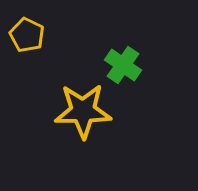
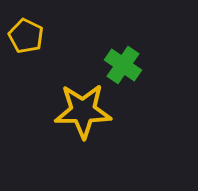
yellow pentagon: moved 1 px left, 1 px down
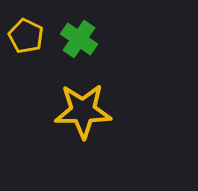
green cross: moved 44 px left, 26 px up
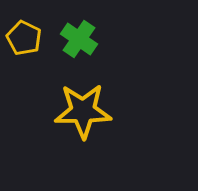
yellow pentagon: moved 2 px left, 2 px down
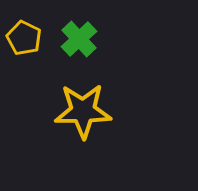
green cross: rotated 12 degrees clockwise
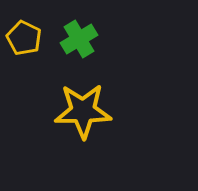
green cross: rotated 12 degrees clockwise
